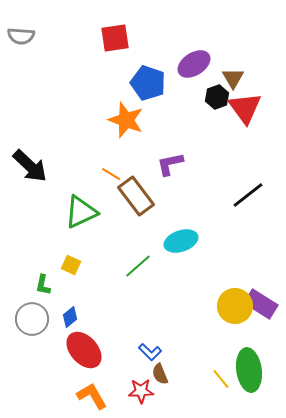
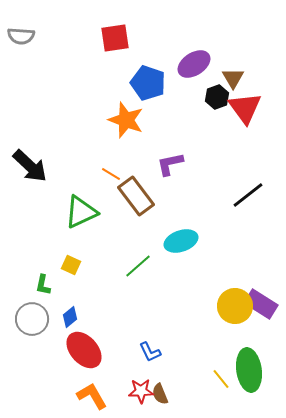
blue L-shape: rotated 20 degrees clockwise
brown semicircle: moved 20 px down
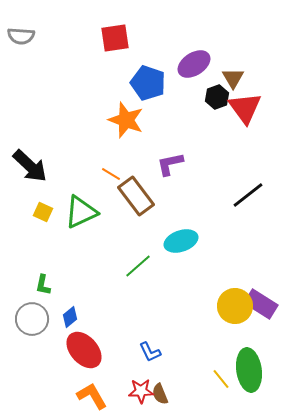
yellow square: moved 28 px left, 53 px up
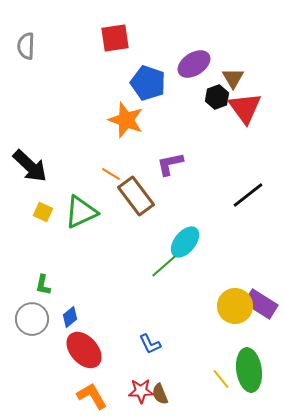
gray semicircle: moved 5 px right, 10 px down; rotated 88 degrees clockwise
cyan ellipse: moved 4 px right, 1 px down; rotated 32 degrees counterclockwise
green line: moved 26 px right
blue L-shape: moved 8 px up
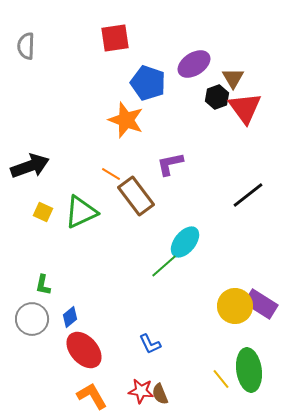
black arrow: rotated 63 degrees counterclockwise
red star: rotated 10 degrees clockwise
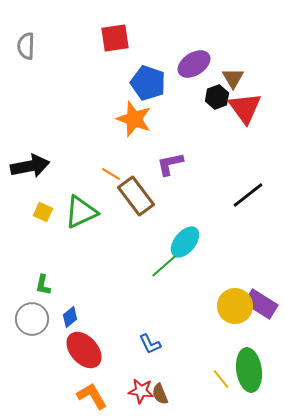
orange star: moved 8 px right, 1 px up
black arrow: rotated 9 degrees clockwise
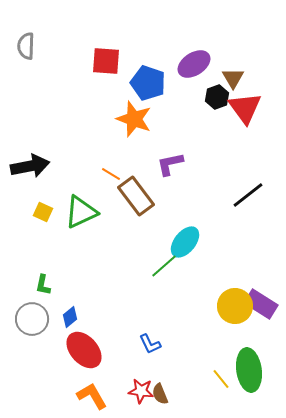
red square: moved 9 px left, 23 px down; rotated 12 degrees clockwise
